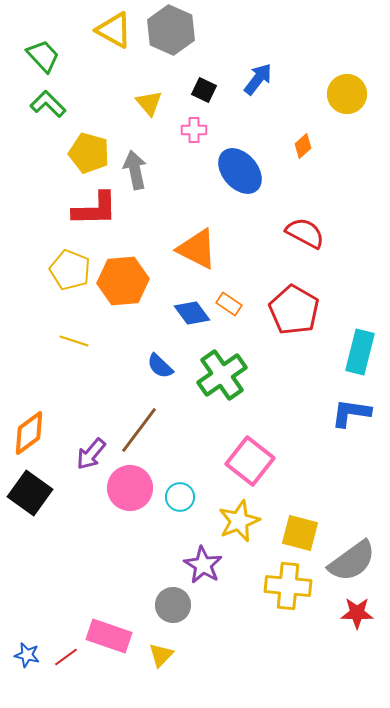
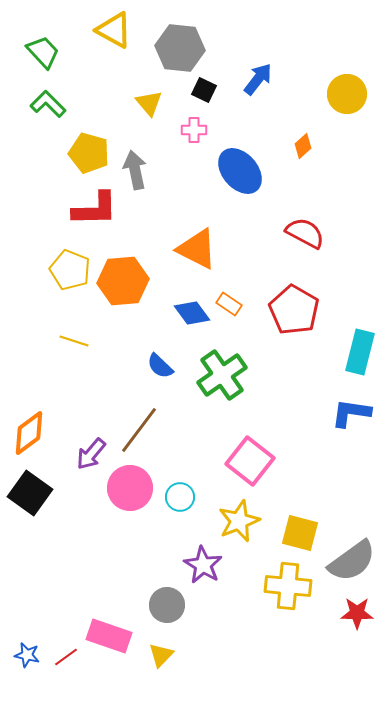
gray hexagon at (171, 30): moved 9 px right, 18 px down; rotated 18 degrees counterclockwise
green trapezoid at (43, 56): moved 4 px up
gray circle at (173, 605): moved 6 px left
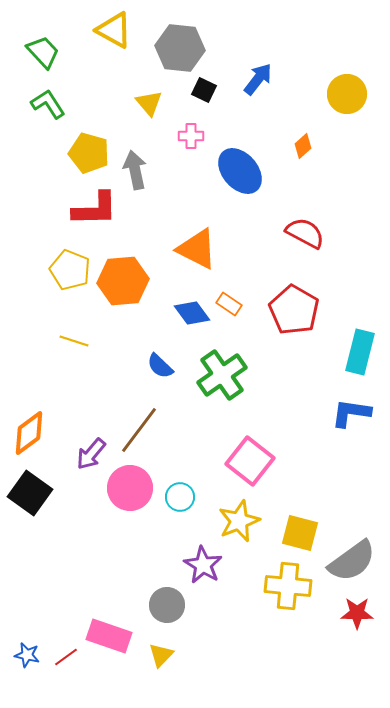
green L-shape at (48, 104): rotated 12 degrees clockwise
pink cross at (194, 130): moved 3 px left, 6 px down
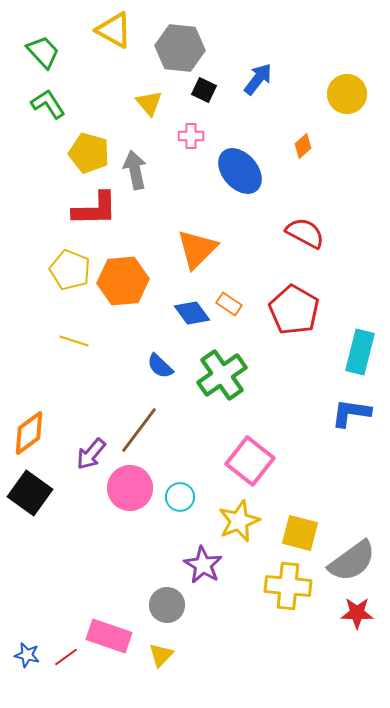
orange triangle at (197, 249): rotated 48 degrees clockwise
